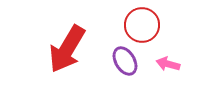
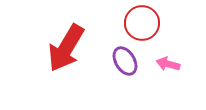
red circle: moved 2 px up
red arrow: moved 1 px left, 1 px up
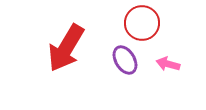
purple ellipse: moved 1 px up
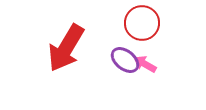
purple ellipse: rotated 20 degrees counterclockwise
pink arrow: moved 23 px left; rotated 15 degrees clockwise
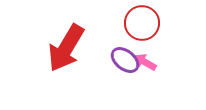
pink arrow: moved 2 px up
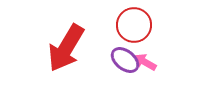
red circle: moved 8 px left, 2 px down
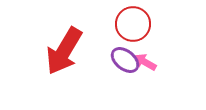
red circle: moved 1 px left, 1 px up
red arrow: moved 2 px left, 3 px down
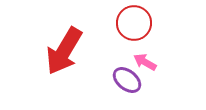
red circle: moved 1 px right, 1 px up
purple ellipse: moved 2 px right, 20 px down
